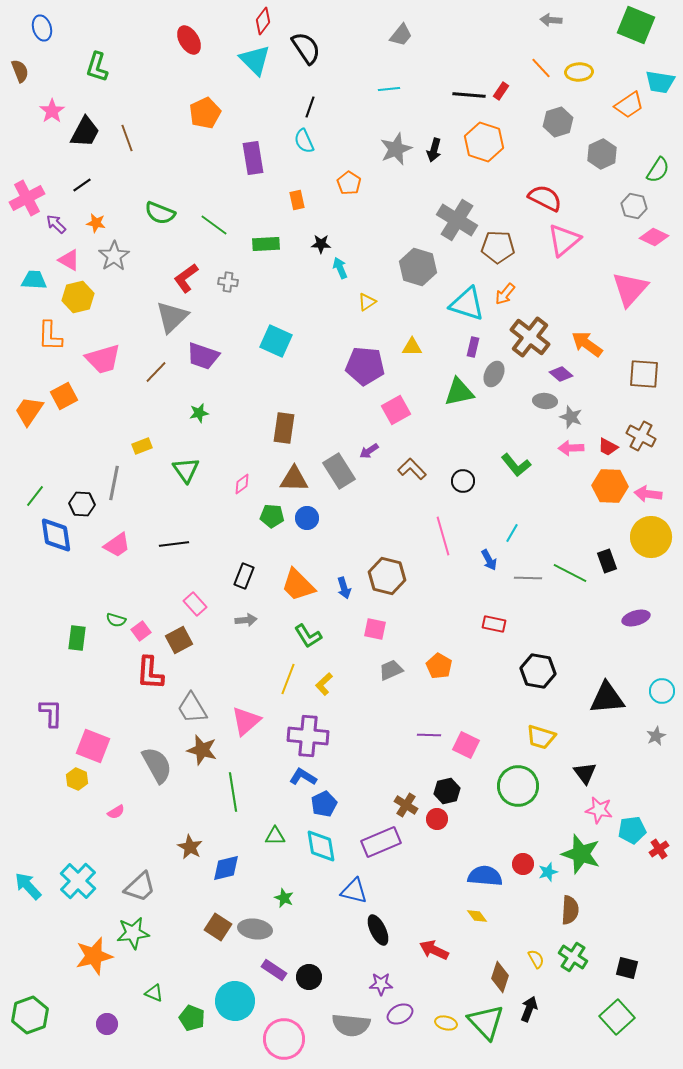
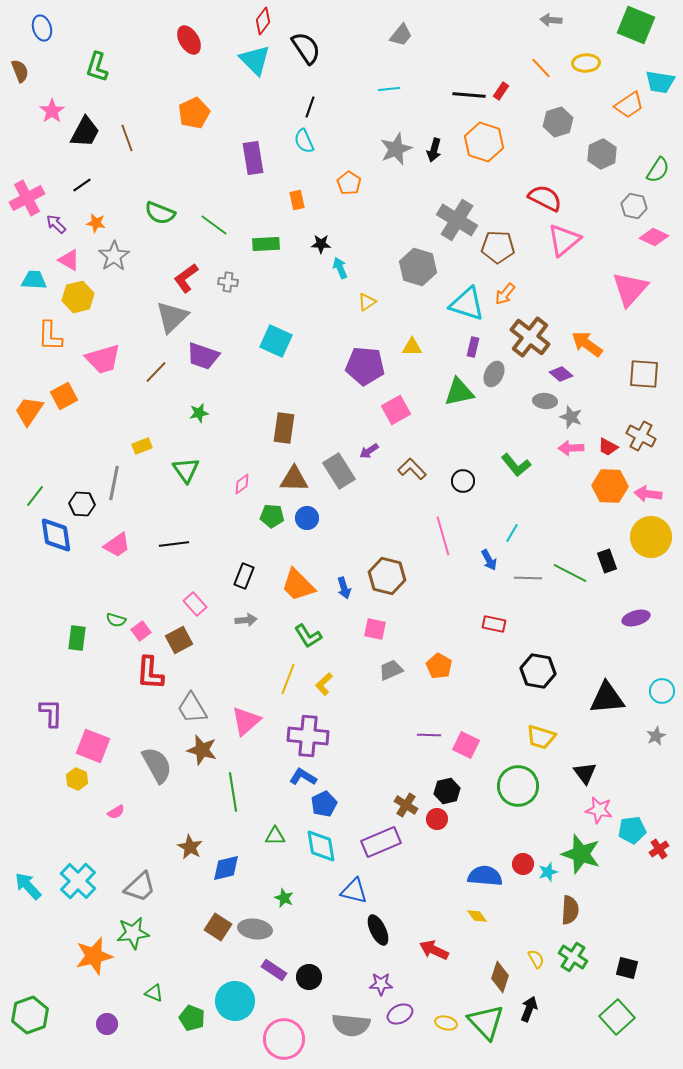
yellow ellipse at (579, 72): moved 7 px right, 9 px up
orange pentagon at (205, 113): moved 11 px left
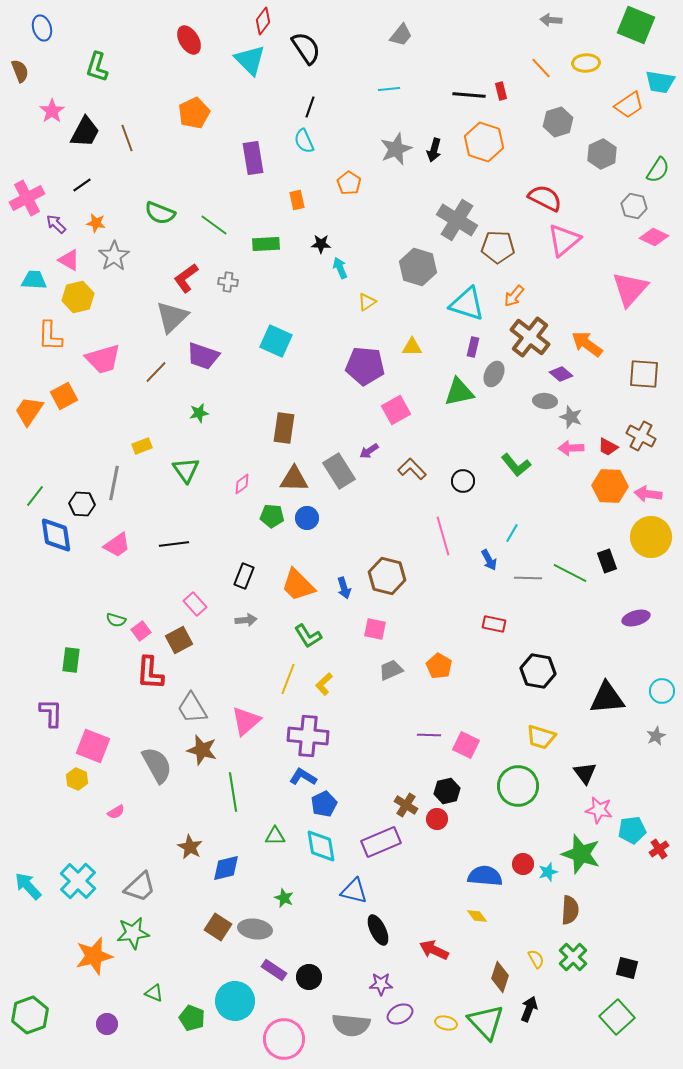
cyan triangle at (255, 60): moved 5 px left
red rectangle at (501, 91): rotated 48 degrees counterclockwise
orange arrow at (505, 294): moved 9 px right, 2 px down
green rectangle at (77, 638): moved 6 px left, 22 px down
green cross at (573, 957): rotated 12 degrees clockwise
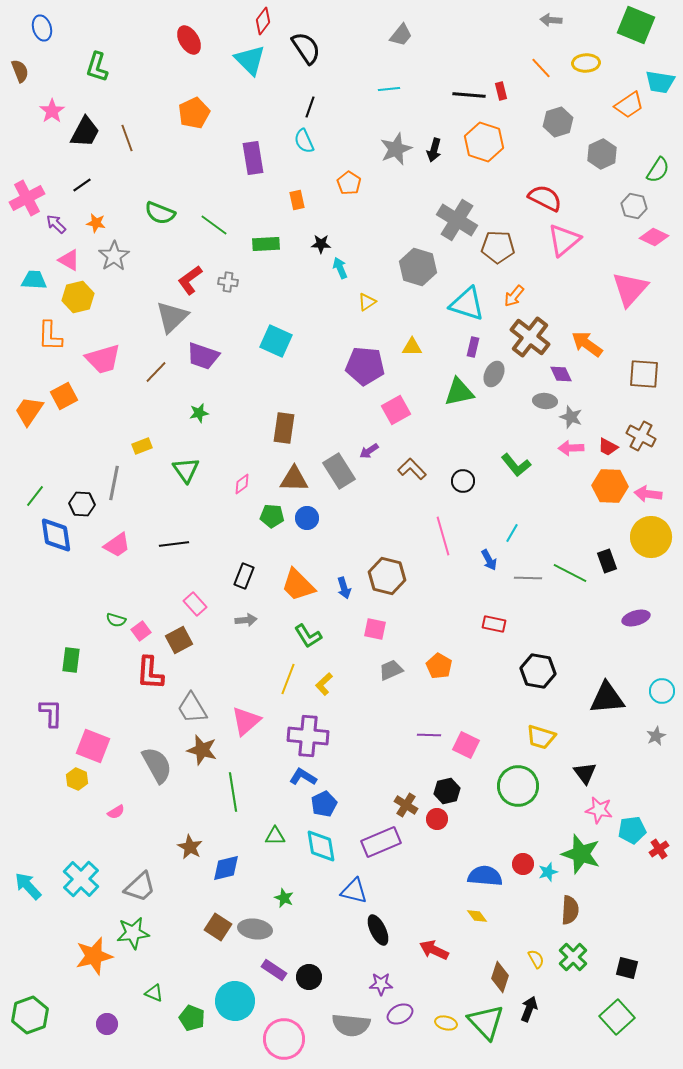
red L-shape at (186, 278): moved 4 px right, 2 px down
purple diamond at (561, 374): rotated 25 degrees clockwise
cyan cross at (78, 881): moved 3 px right, 2 px up
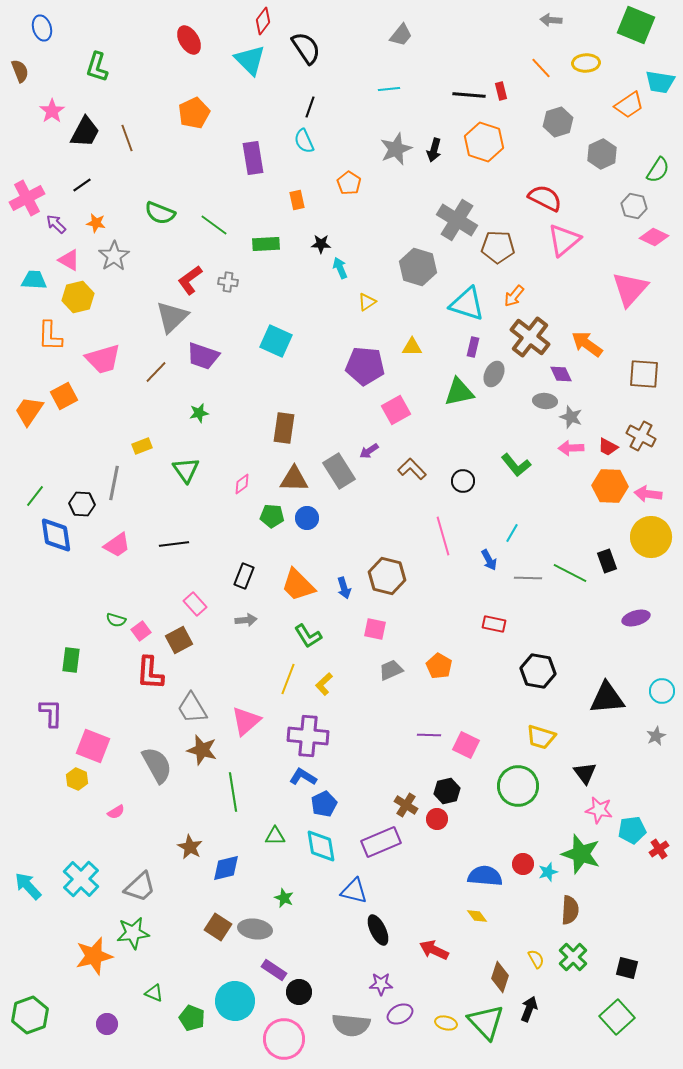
black circle at (309, 977): moved 10 px left, 15 px down
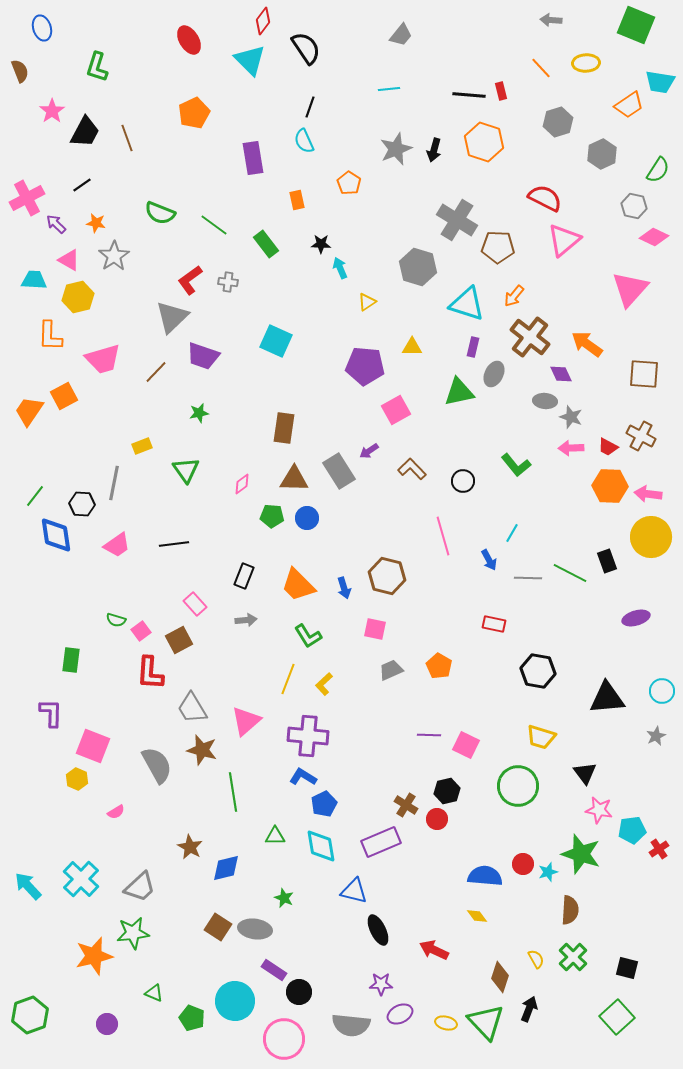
green rectangle at (266, 244): rotated 56 degrees clockwise
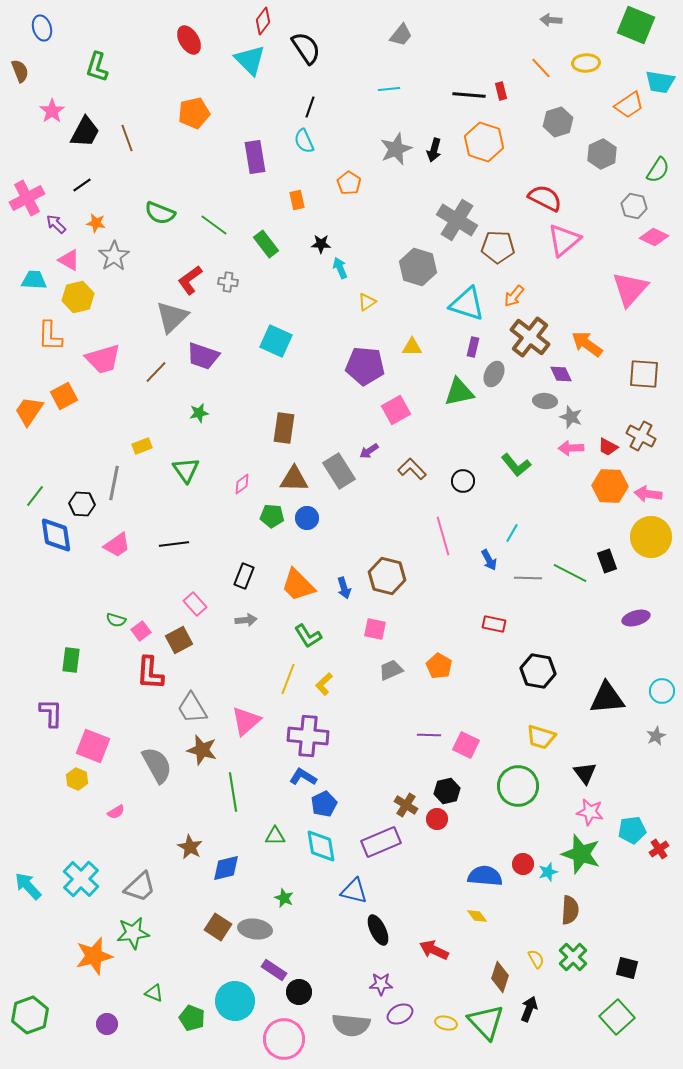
orange pentagon at (194, 113): rotated 12 degrees clockwise
purple rectangle at (253, 158): moved 2 px right, 1 px up
pink star at (599, 810): moved 9 px left, 2 px down
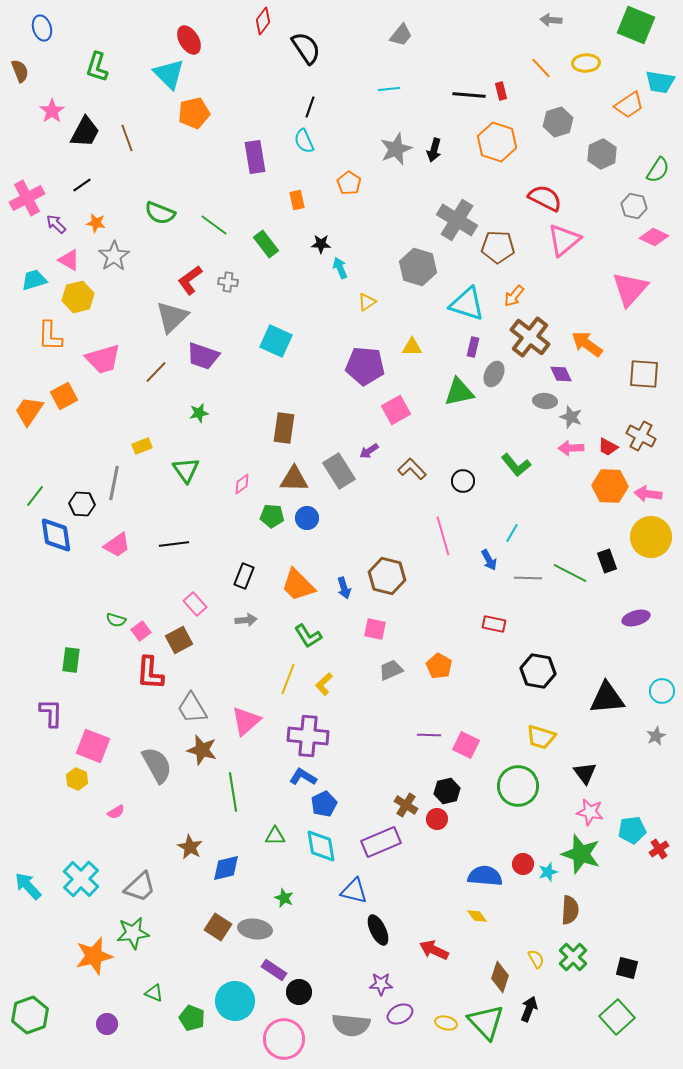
cyan triangle at (250, 60): moved 81 px left, 14 px down
orange hexagon at (484, 142): moved 13 px right
cyan trapezoid at (34, 280): rotated 20 degrees counterclockwise
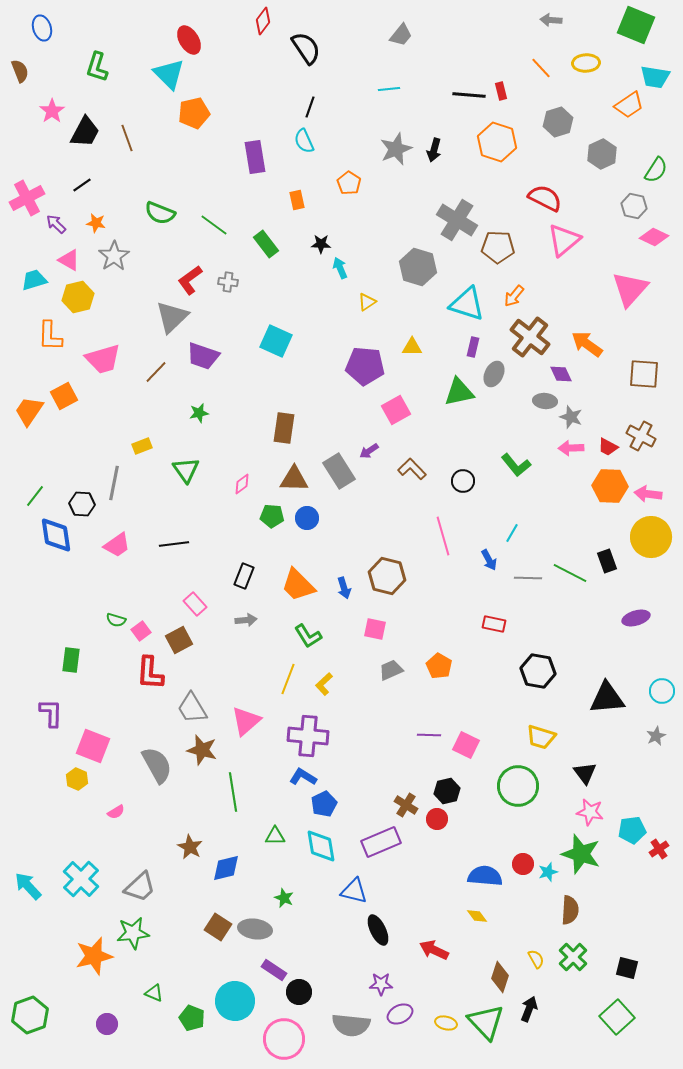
cyan trapezoid at (660, 82): moved 5 px left, 5 px up
green semicircle at (658, 170): moved 2 px left
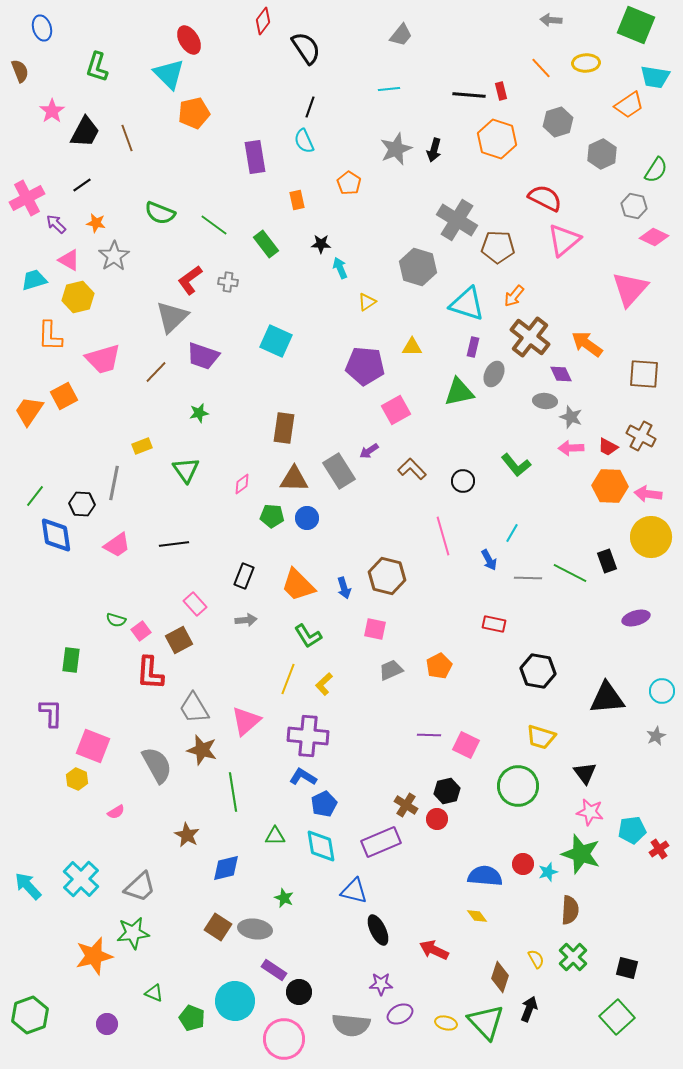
orange hexagon at (497, 142): moved 3 px up
orange pentagon at (439, 666): rotated 15 degrees clockwise
gray trapezoid at (192, 708): moved 2 px right
brown star at (190, 847): moved 3 px left, 12 px up
